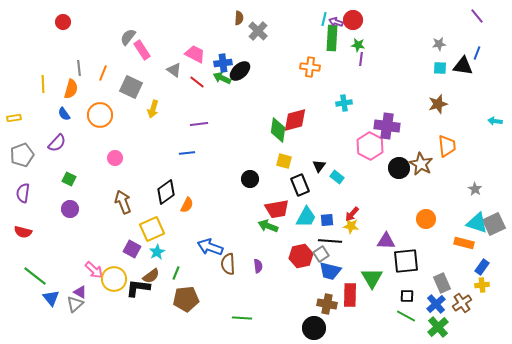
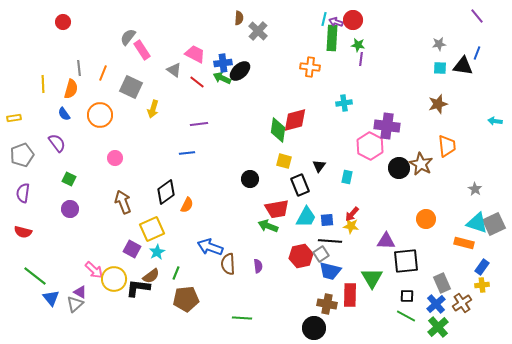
purple semicircle at (57, 143): rotated 78 degrees counterclockwise
cyan rectangle at (337, 177): moved 10 px right; rotated 64 degrees clockwise
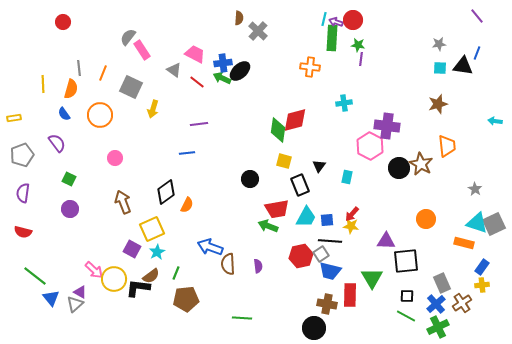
green cross at (438, 327): rotated 15 degrees clockwise
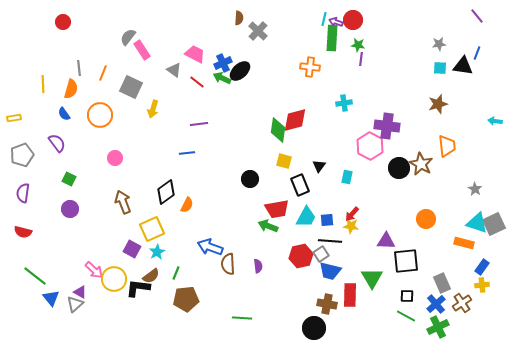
blue cross at (223, 63): rotated 18 degrees counterclockwise
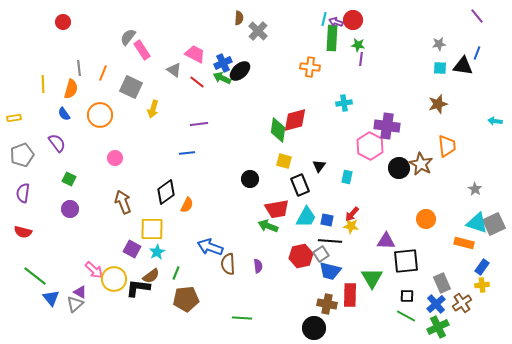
blue square at (327, 220): rotated 16 degrees clockwise
yellow square at (152, 229): rotated 25 degrees clockwise
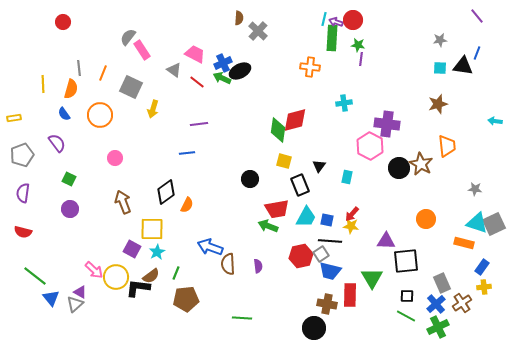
gray star at (439, 44): moved 1 px right, 4 px up
black ellipse at (240, 71): rotated 15 degrees clockwise
purple cross at (387, 126): moved 2 px up
gray star at (475, 189): rotated 24 degrees counterclockwise
yellow circle at (114, 279): moved 2 px right, 2 px up
yellow cross at (482, 285): moved 2 px right, 2 px down
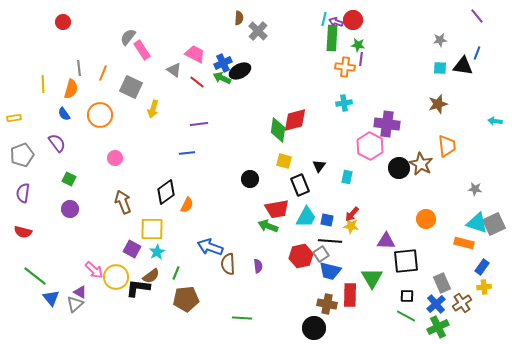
orange cross at (310, 67): moved 35 px right
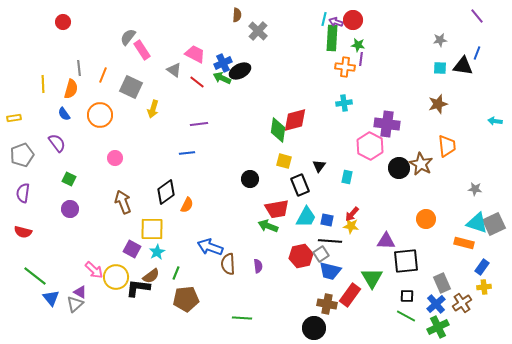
brown semicircle at (239, 18): moved 2 px left, 3 px up
orange line at (103, 73): moved 2 px down
red rectangle at (350, 295): rotated 35 degrees clockwise
